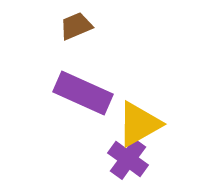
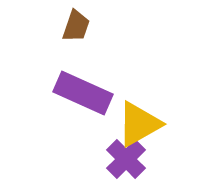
brown trapezoid: rotated 132 degrees clockwise
purple cross: moved 2 px left; rotated 9 degrees clockwise
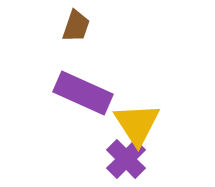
yellow triangle: moved 2 px left; rotated 33 degrees counterclockwise
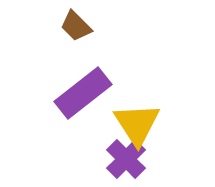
brown trapezoid: rotated 116 degrees clockwise
purple rectangle: rotated 62 degrees counterclockwise
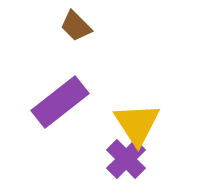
purple rectangle: moved 23 px left, 9 px down
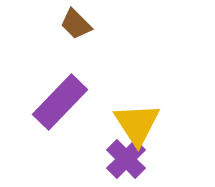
brown trapezoid: moved 2 px up
purple rectangle: rotated 8 degrees counterclockwise
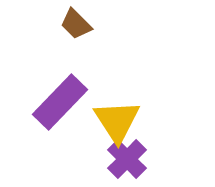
yellow triangle: moved 20 px left, 3 px up
purple cross: moved 1 px right
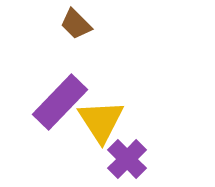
yellow triangle: moved 16 px left
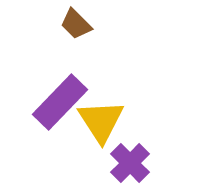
purple cross: moved 3 px right, 4 px down
